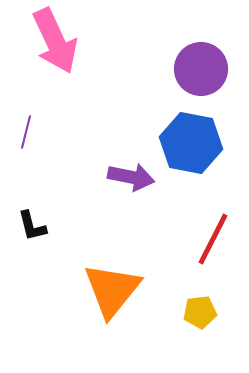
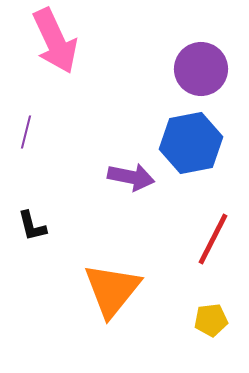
blue hexagon: rotated 22 degrees counterclockwise
yellow pentagon: moved 11 px right, 8 px down
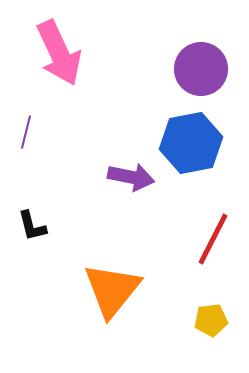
pink arrow: moved 4 px right, 12 px down
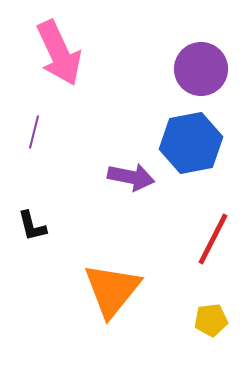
purple line: moved 8 px right
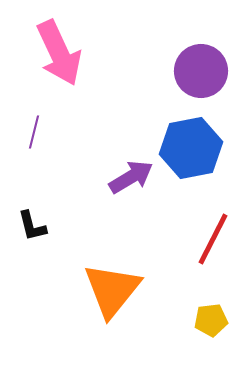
purple circle: moved 2 px down
blue hexagon: moved 5 px down
purple arrow: rotated 42 degrees counterclockwise
